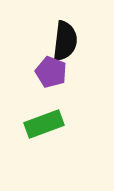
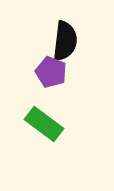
green rectangle: rotated 57 degrees clockwise
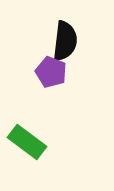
green rectangle: moved 17 px left, 18 px down
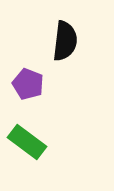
purple pentagon: moved 23 px left, 12 px down
